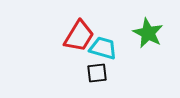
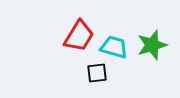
green star: moved 4 px right, 12 px down; rotated 28 degrees clockwise
cyan trapezoid: moved 11 px right, 1 px up
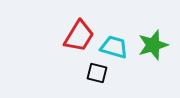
green star: moved 1 px right
black square: rotated 20 degrees clockwise
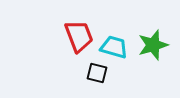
red trapezoid: rotated 52 degrees counterclockwise
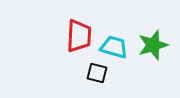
red trapezoid: rotated 24 degrees clockwise
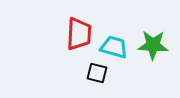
red trapezoid: moved 2 px up
green star: rotated 20 degrees clockwise
